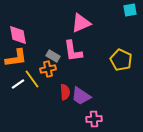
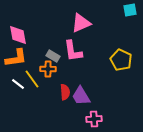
orange cross: rotated 14 degrees clockwise
white line: rotated 72 degrees clockwise
purple trapezoid: rotated 25 degrees clockwise
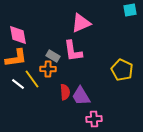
yellow pentagon: moved 1 px right, 10 px down
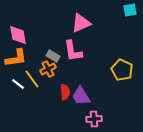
orange cross: rotated 28 degrees counterclockwise
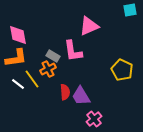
pink triangle: moved 8 px right, 3 px down
pink cross: rotated 35 degrees counterclockwise
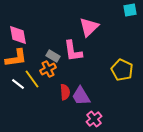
pink triangle: moved 1 px down; rotated 20 degrees counterclockwise
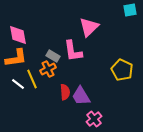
yellow line: rotated 12 degrees clockwise
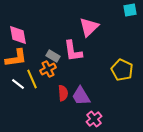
red semicircle: moved 2 px left, 1 px down
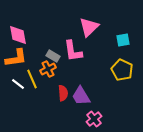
cyan square: moved 7 px left, 30 px down
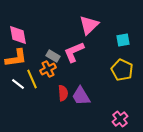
pink triangle: moved 2 px up
pink L-shape: moved 1 px right, 1 px down; rotated 75 degrees clockwise
pink cross: moved 26 px right
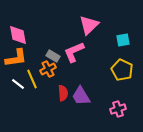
pink cross: moved 2 px left, 10 px up; rotated 21 degrees clockwise
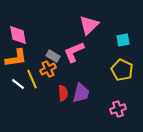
purple trapezoid: moved 3 px up; rotated 135 degrees counterclockwise
